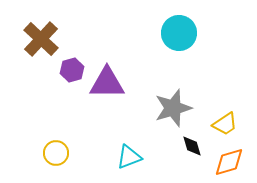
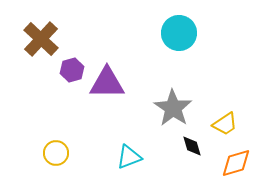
gray star: rotated 21 degrees counterclockwise
orange diamond: moved 7 px right, 1 px down
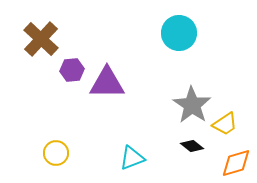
purple hexagon: rotated 10 degrees clockwise
gray star: moved 19 px right, 3 px up
black diamond: rotated 35 degrees counterclockwise
cyan triangle: moved 3 px right, 1 px down
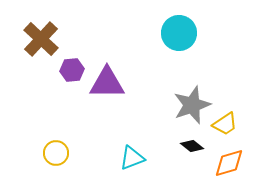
gray star: rotated 18 degrees clockwise
orange diamond: moved 7 px left
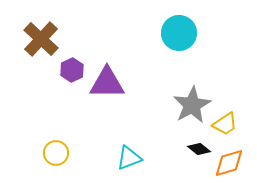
purple hexagon: rotated 20 degrees counterclockwise
gray star: rotated 9 degrees counterclockwise
black diamond: moved 7 px right, 3 px down
cyan triangle: moved 3 px left
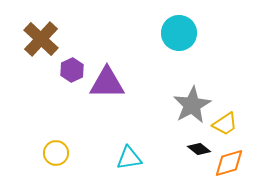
cyan triangle: rotated 12 degrees clockwise
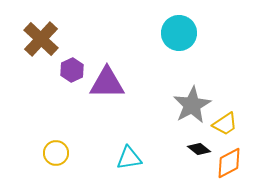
orange diamond: rotated 12 degrees counterclockwise
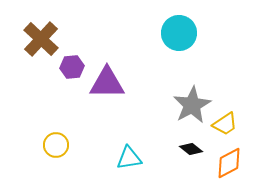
purple hexagon: moved 3 px up; rotated 20 degrees clockwise
black diamond: moved 8 px left
yellow circle: moved 8 px up
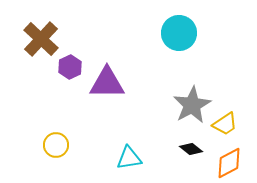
purple hexagon: moved 2 px left; rotated 20 degrees counterclockwise
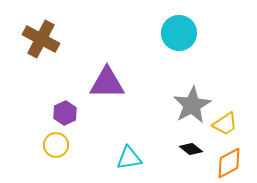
brown cross: rotated 15 degrees counterclockwise
purple hexagon: moved 5 px left, 46 px down
